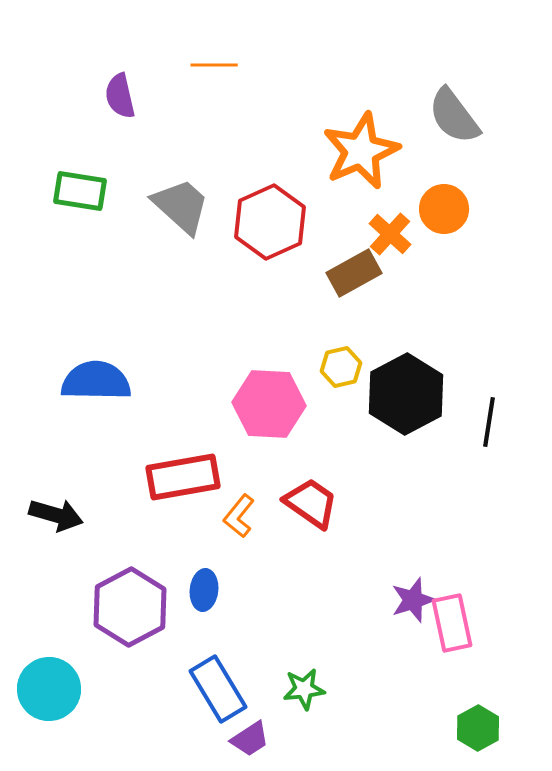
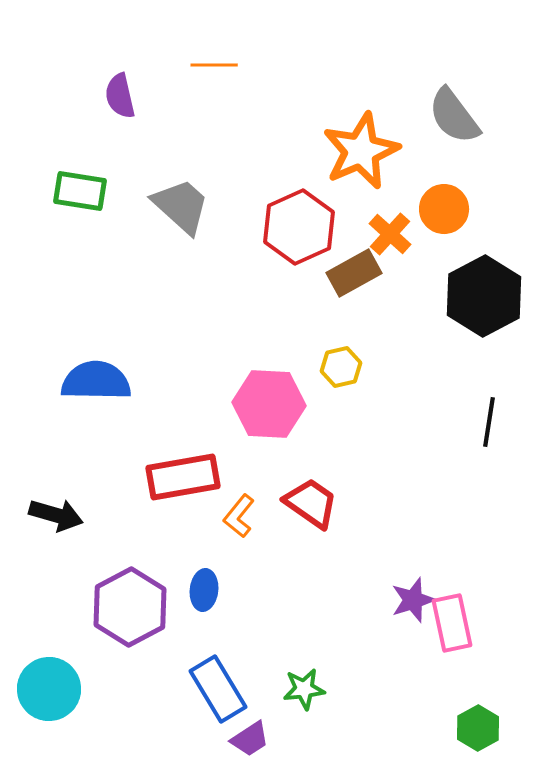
red hexagon: moved 29 px right, 5 px down
black hexagon: moved 78 px right, 98 px up
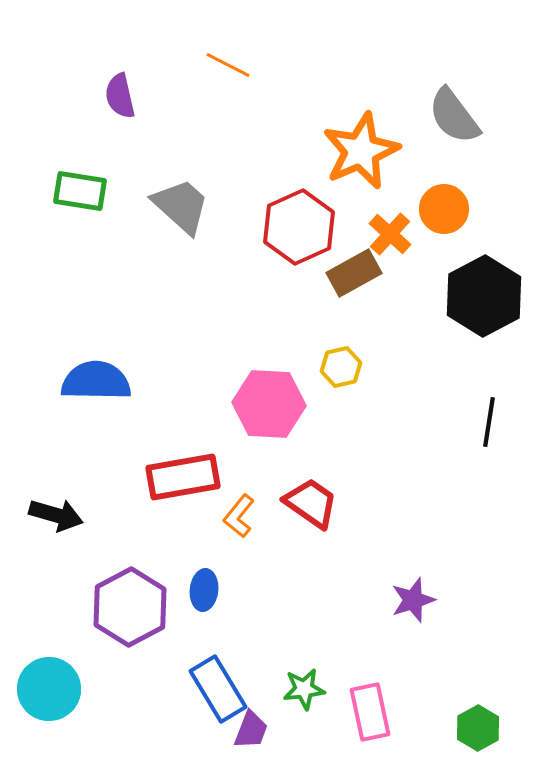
orange line: moved 14 px right; rotated 27 degrees clockwise
pink rectangle: moved 82 px left, 89 px down
purple trapezoid: moved 1 px right, 9 px up; rotated 36 degrees counterclockwise
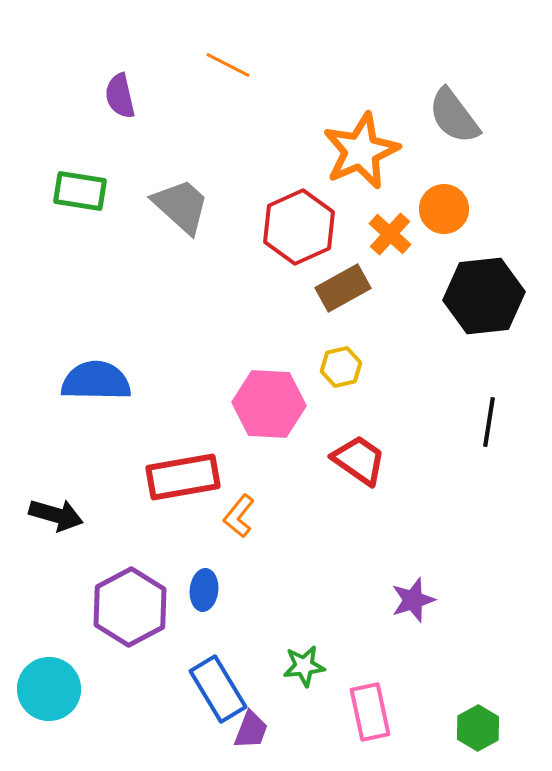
brown rectangle: moved 11 px left, 15 px down
black hexagon: rotated 22 degrees clockwise
red trapezoid: moved 48 px right, 43 px up
green star: moved 23 px up
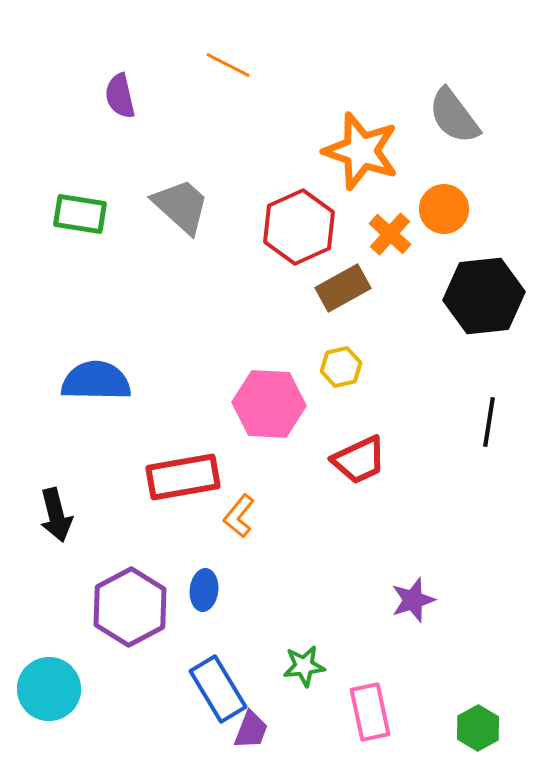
orange star: rotated 30 degrees counterclockwise
green rectangle: moved 23 px down
red trapezoid: rotated 120 degrees clockwise
black arrow: rotated 60 degrees clockwise
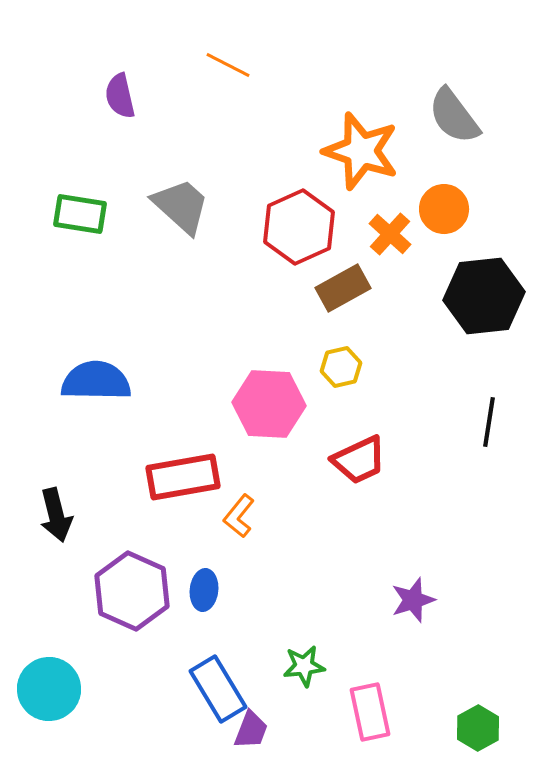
purple hexagon: moved 2 px right, 16 px up; rotated 8 degrees counterclockwise
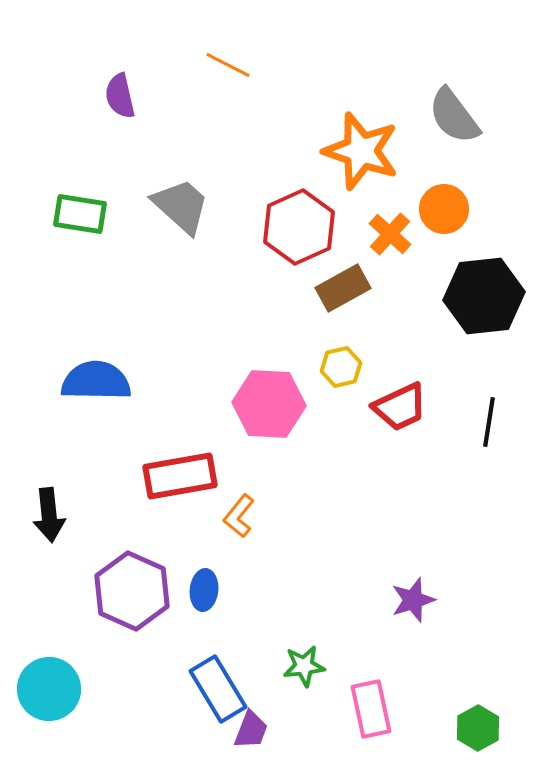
red trapezoid: moved 41 px right, 53 px up
red rectangle: moved 3 px left, 1 px up
black arrow: moved 7 px left; rotated 8 degrees clockwise
pink rectangle: moved 1 px right, 3 px up
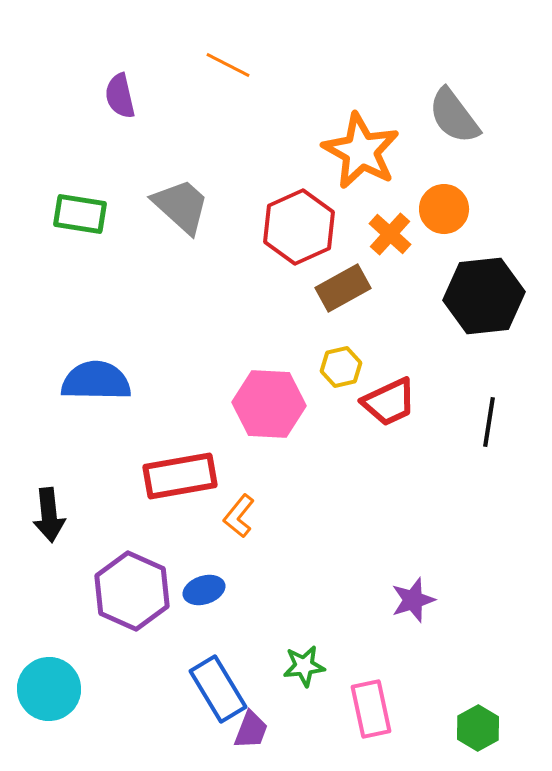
orange star: rotated 10 degrees clockwise
red trapezoid: moved 11 px left, 5 px up
blue ellipse: rotated 66 degrees clockwise
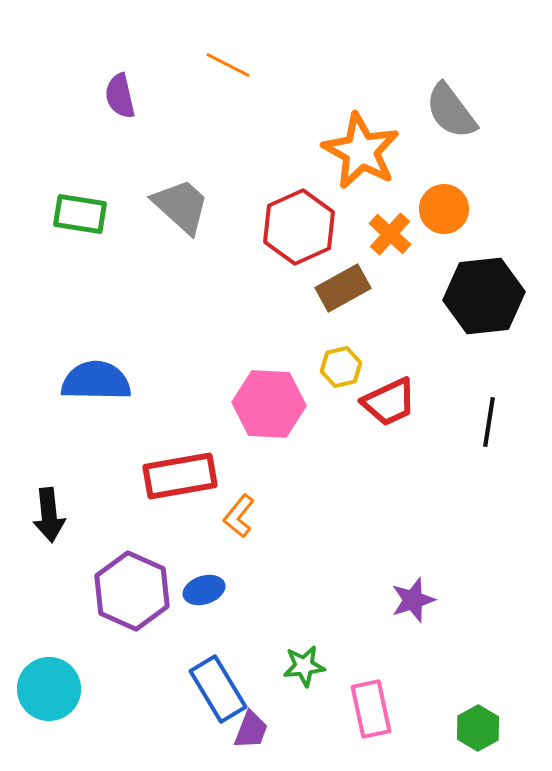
gray semicircle: moved 3 px left, 5 px up
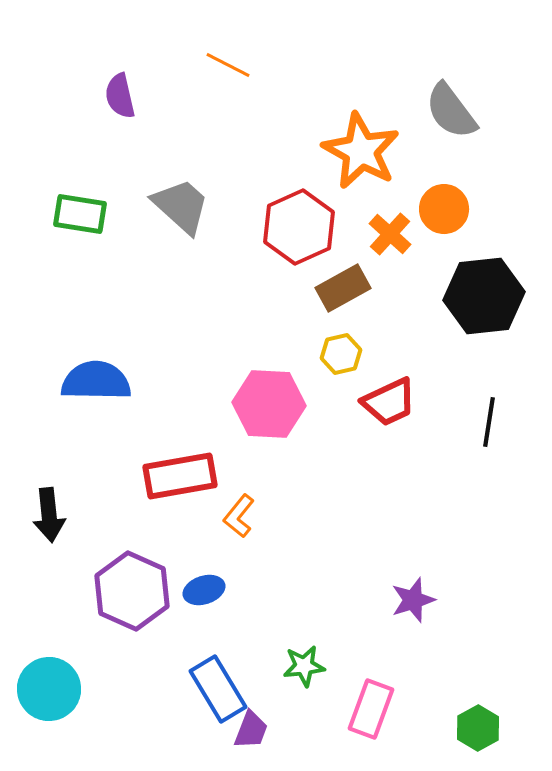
yellow hexagon: moved 13 px up
pink rectangle: rotated 32 degrees clockwise
